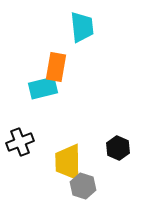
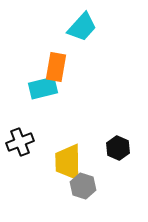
cyan trapezoid: rotated 48 degrees clockwise
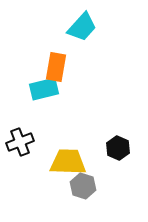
cyan rectangle: moved 1 px right, 1 px down
yellow trapezoid: rotated 93 degrees clockwise
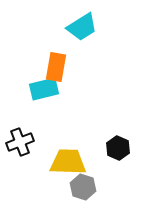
cyan trapezoid: rotated 16 degrees clockwise
gray hexagon: moved 1 px down
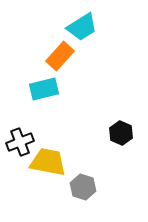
orange rectangle: moved 4 px right, 11 px up; rotated 32 degrees clockwise
black hexagon: moved 3 px right, 15 px up
yellow trapezoid: moved 20 px left; rotated 9 degrees clockwise
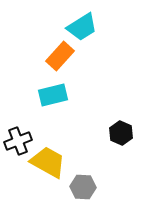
cyan rectangle: moved 9 px right, 6 px down
black cross: moved 2 px left, 1 px up
yellow trapezoid: rotated 18 degrees clockwise
gray hexagon: rotated 15 degrees counterclockwise
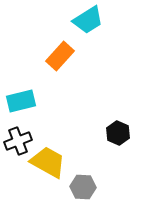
cyan trapezoid: moved 6 px right, 7 px up
cyan rectangle: moved 32 px left, 6 px down
black hexagon: moved 3 px left
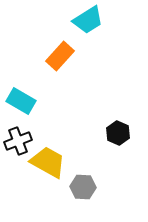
cyan rectangle: rotated 44 degrees clockwise
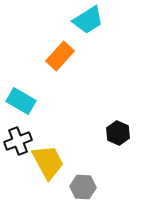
yellow trapezoid: rotated 33 degrees clockwise
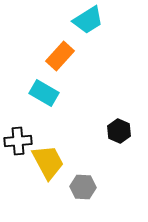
cyan rectangle: moved 23 px right, 8 px up
black hexagon: moved 1 px right, 2 px up
black cross: rotated 16 degrees clockwise
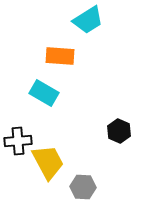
orange rectangle: rotated 52 degrees clockwise
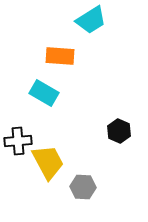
cyan trapezoid: moved 3 px right
